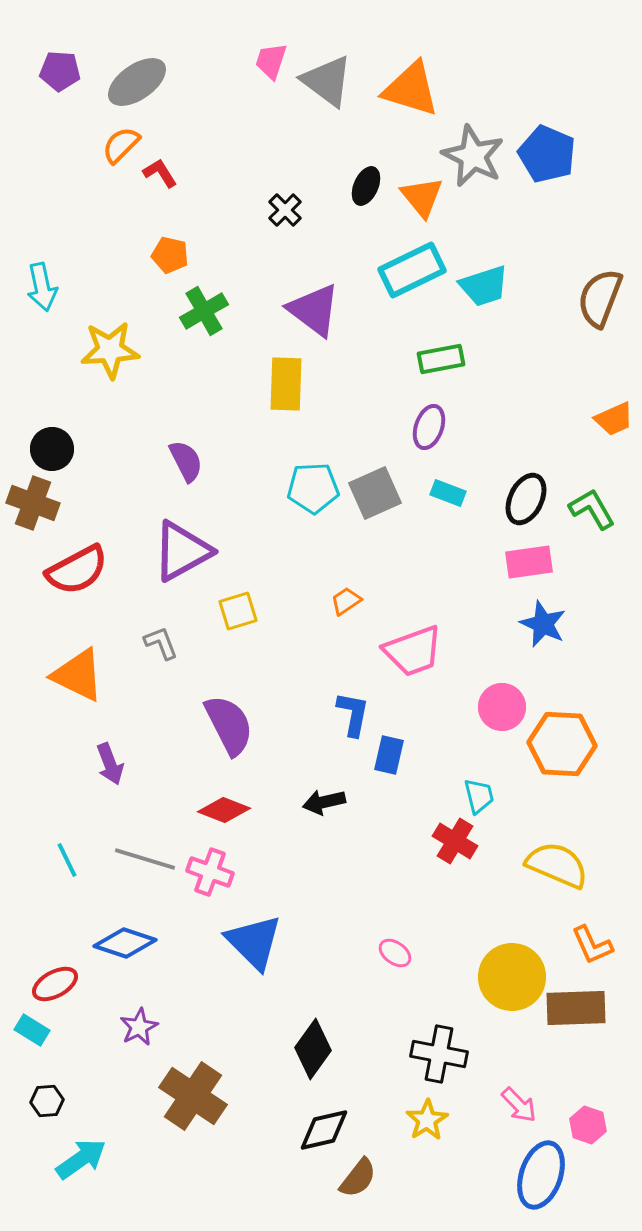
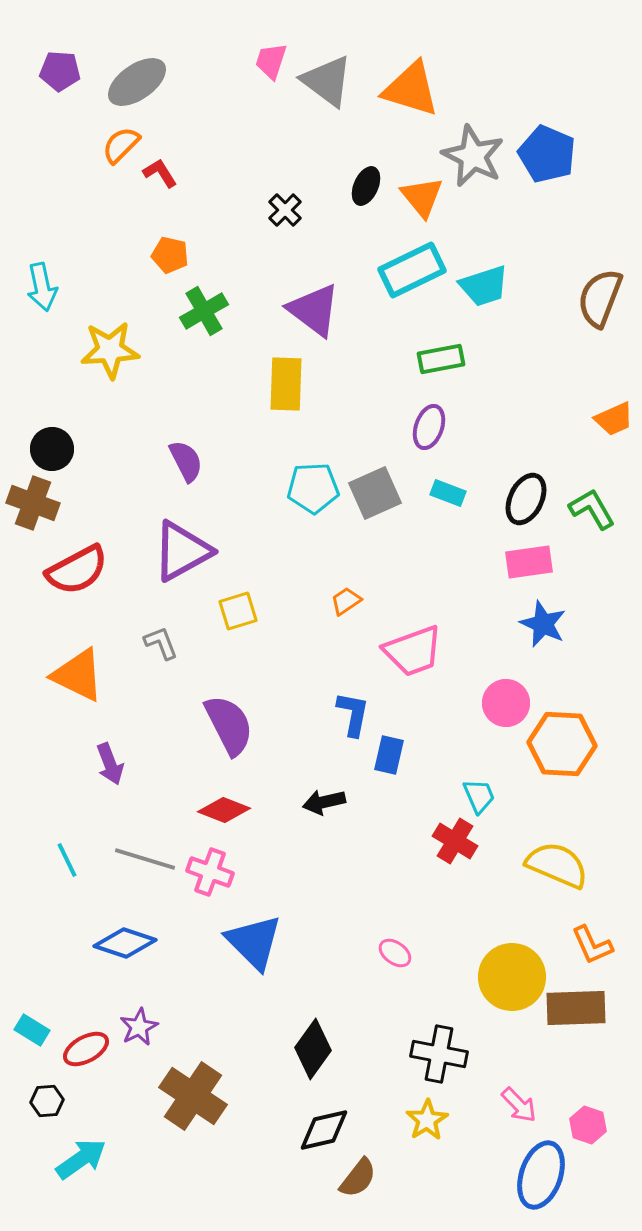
pink circle at (502, 707): moved 4 px right, 4 px up
cyan trapezoid at (479, 796): rotated 9 degrees counterclockwise
red ellipse at (55, 984): moved 31 px right, 65 px down
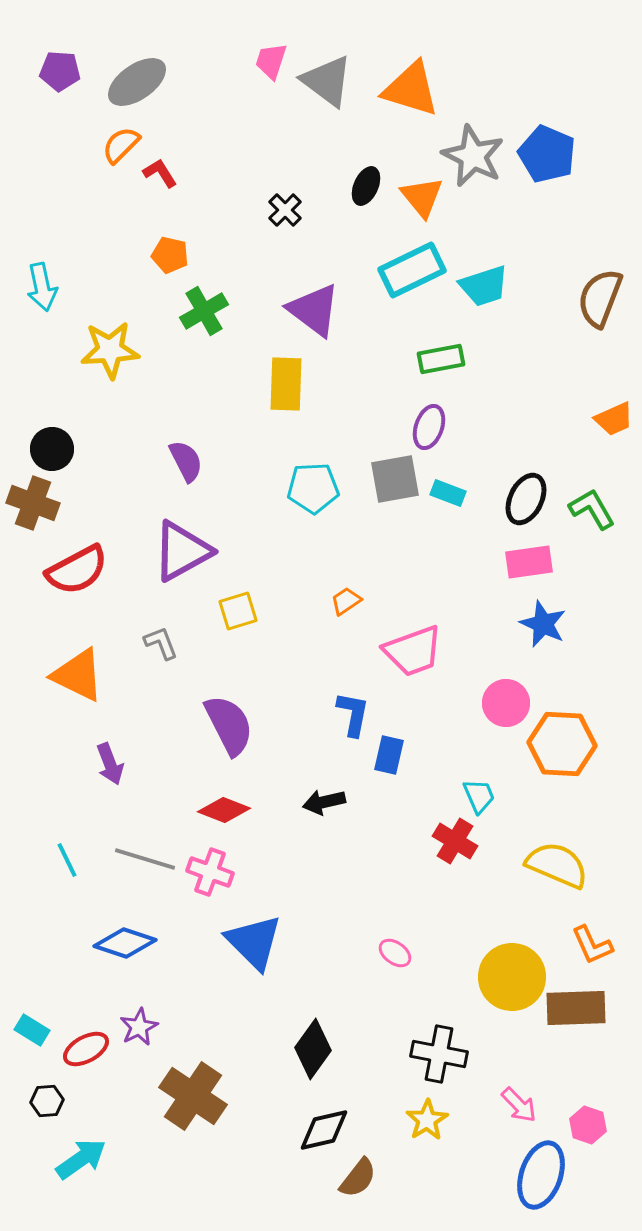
gray square at (375, 493): moved 20 px right, 14 px up; rotated 14 degrees clockwise
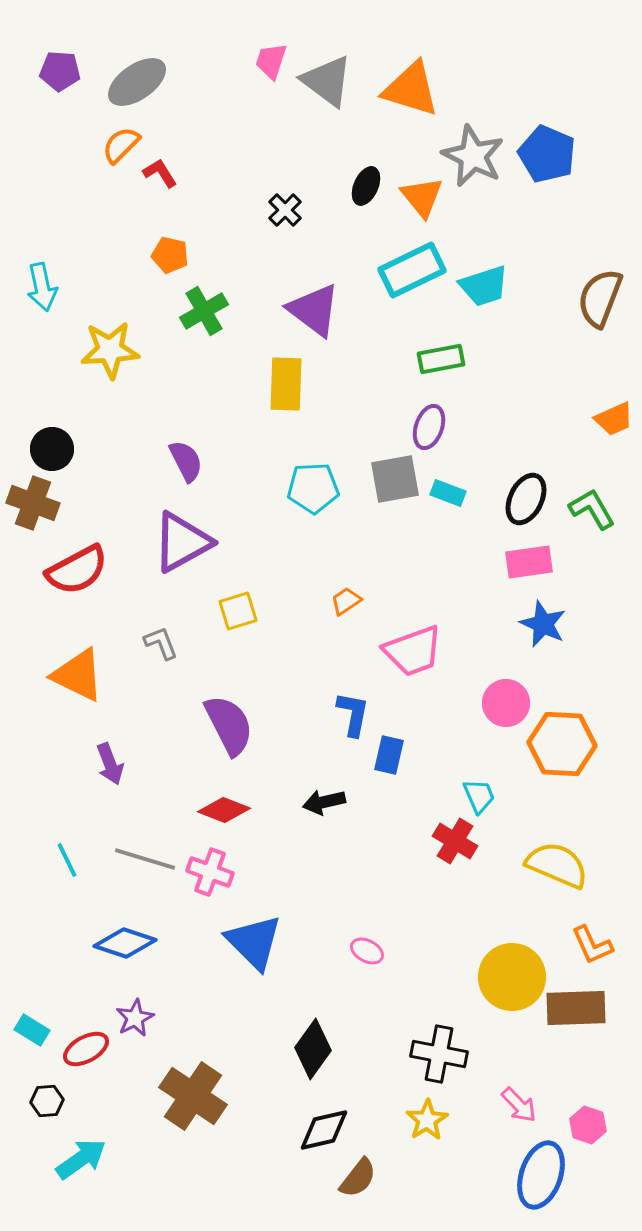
purple triangle at (182, 551): moved 9 px up
pink ellipse at (395, 953): moved 28 px left, 2 px up; rotated 8 degrees counterclockwise
purple star at (139, 1027): moved 4 px left, 9 px up
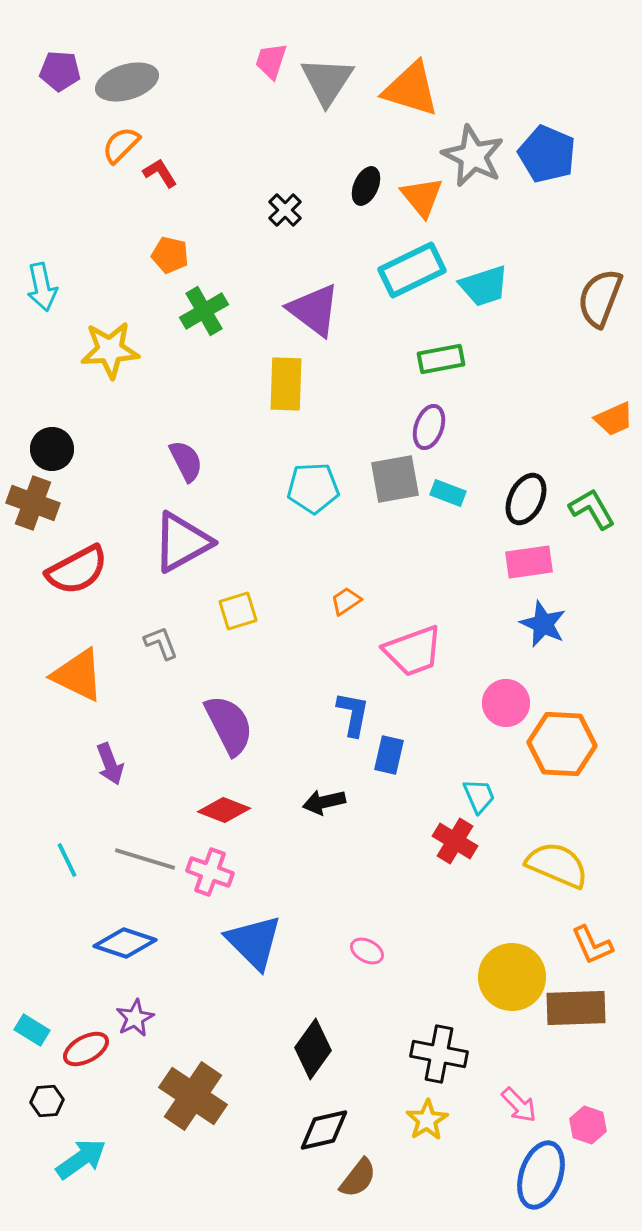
gray triangle at (327, 81): rotated 26 degrees clockwise
gray ellipse at (137, 82): moved 10 px left; rotated 18 degrees clockwise
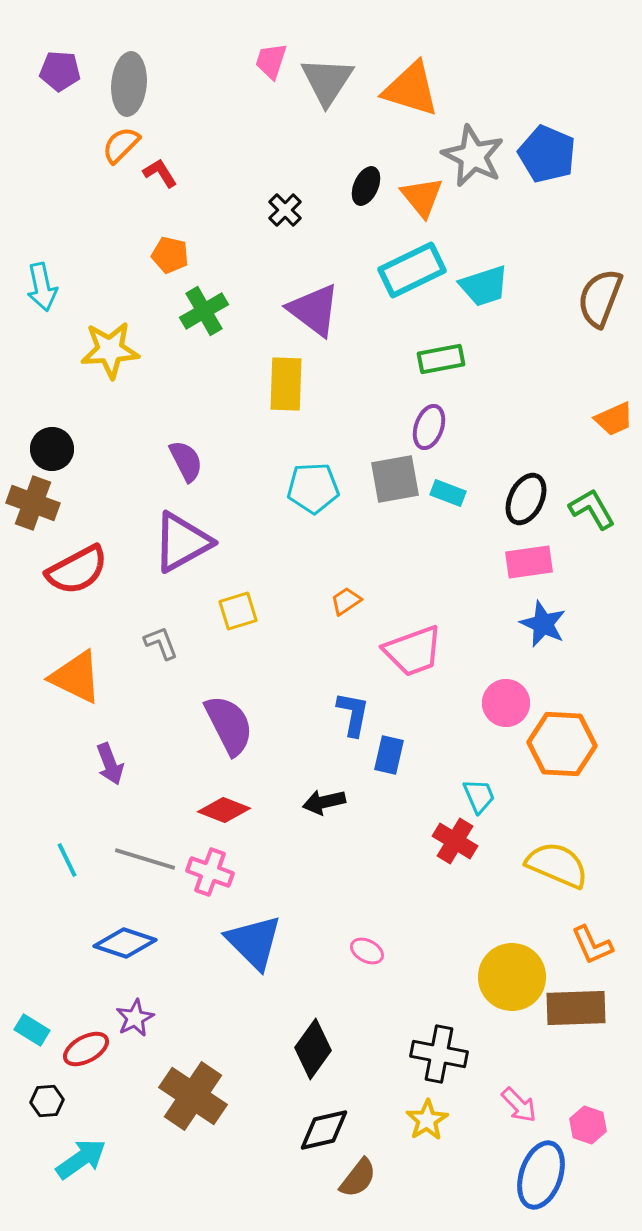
gray ellipse at (127, 82): moved 2 px right, 2 px down; rotated 68 degrees counterclockwise
orange triangle at (78, 675): moved 2 px left, 2 px down
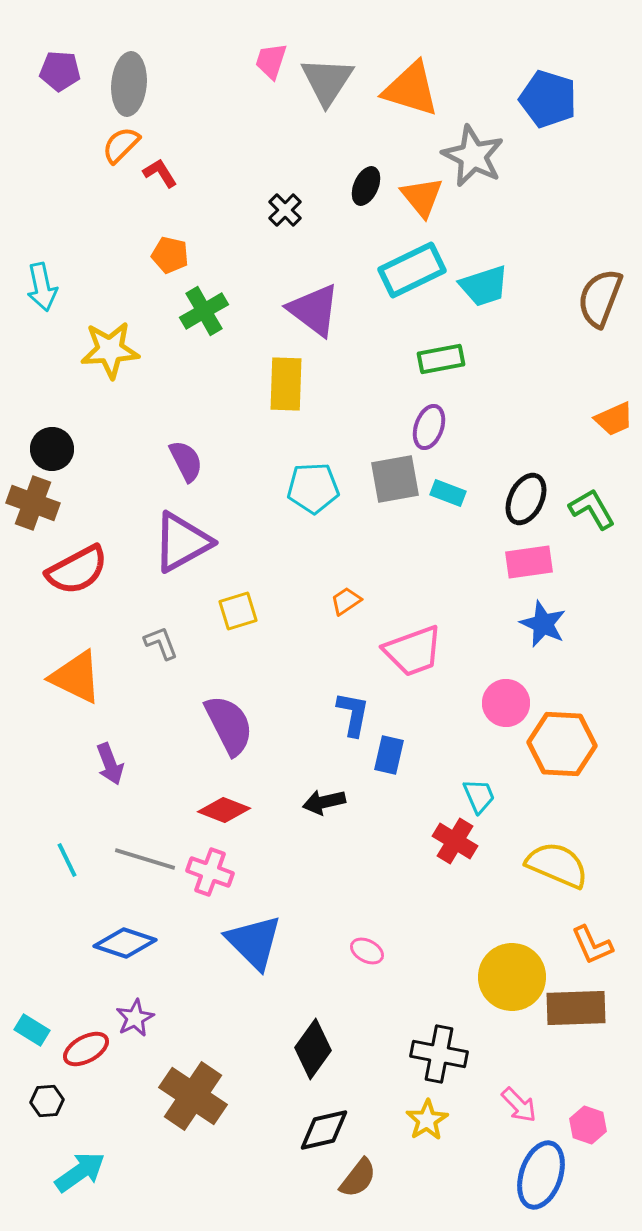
blue pentagon at (547, 154): moved 1 px right, 55 px up; rotated 6 degrees counterclockwise
cyan arrow at (81, 1159): moved 1 px left, 13 px down
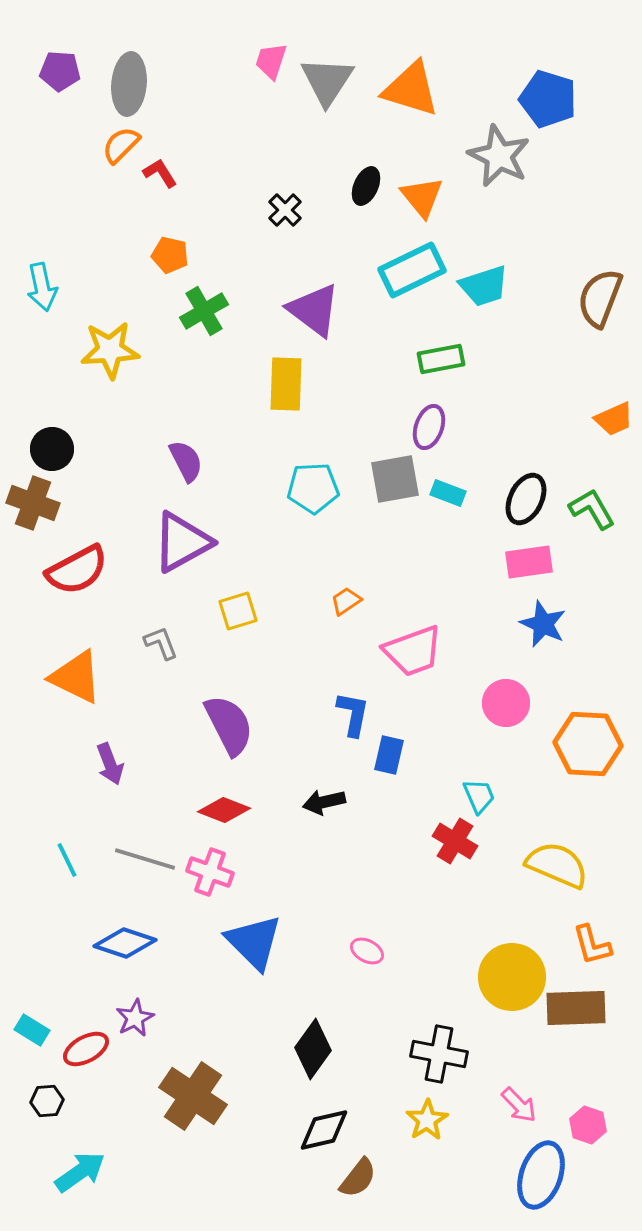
gray star at (473, 156): moved 26 px right
orange hexagon at (562, 744): moved 26 px right
orange L-shape at (592, 945): rotated 9 degrees clockwise
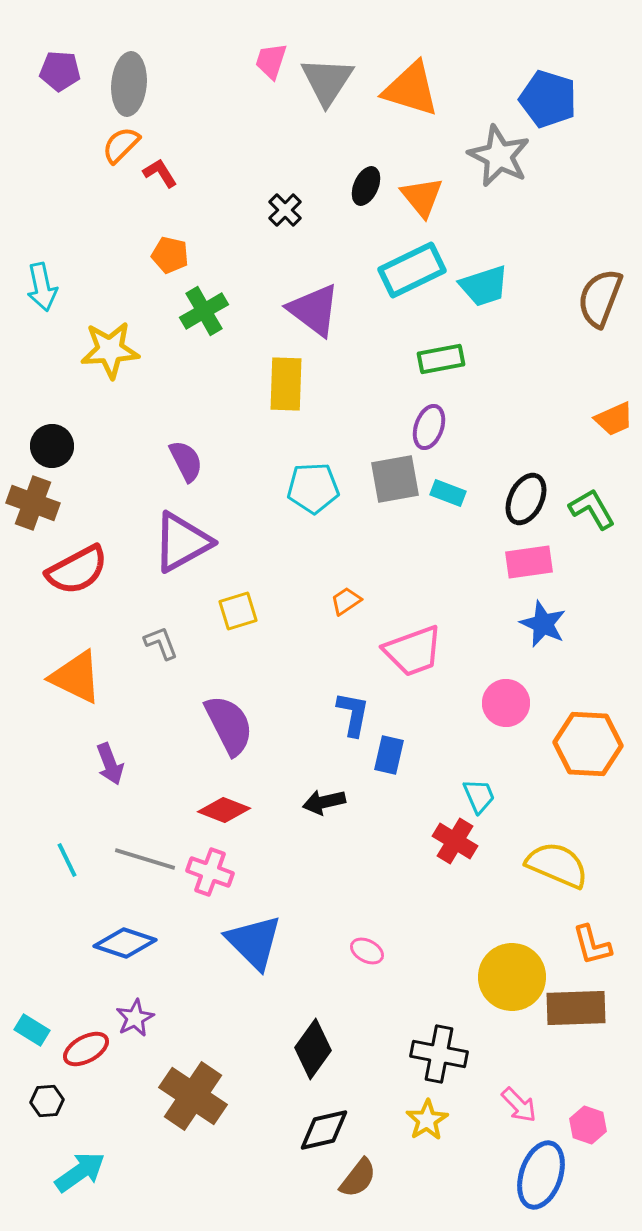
black circle at (52, 449): moved 3 px up
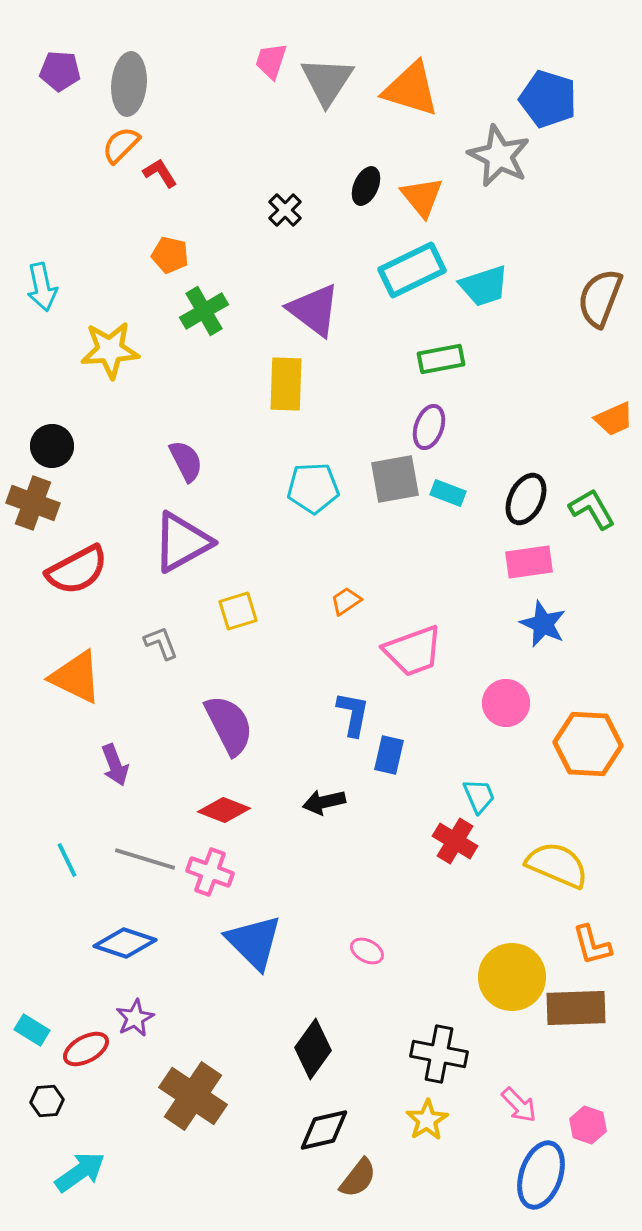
purple arrow at (110, 764): moved 5 px right, 1 px down
